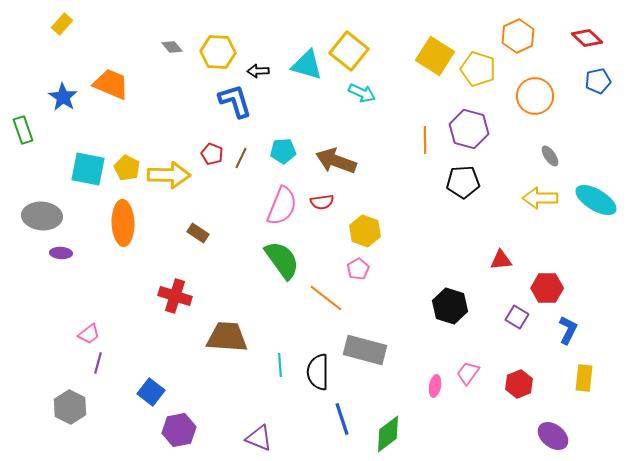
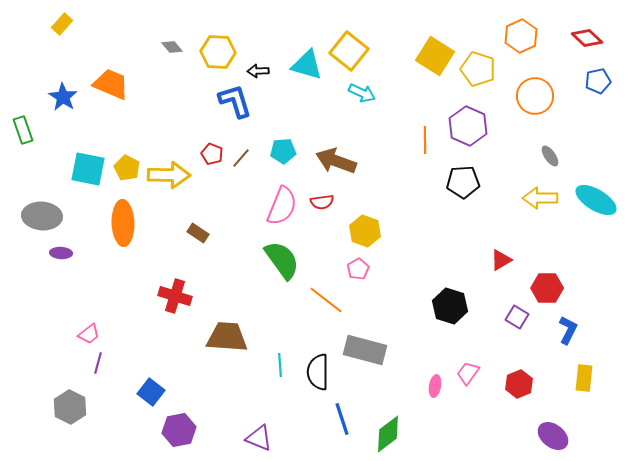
orange hexagon at (518, 36): moved 3 px right
purple hexagon at (469, 129): moved 1 px left, 3 px up; rotated 9 degrees clockwise
brown line at (241, 158): rotated 15 degrees clockwise
red triangle at (501, 260): rotated 25 degrees counterclockwise
orange line at (326, 298): moved 2 px down
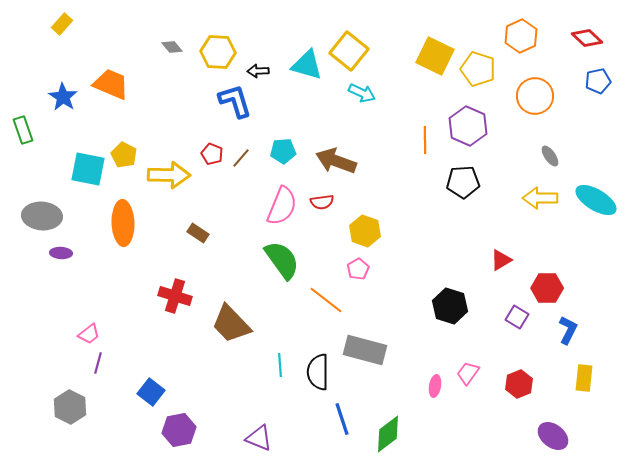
yellow square at (435, 56): rotated 6 degrees counterclockwise
yellow pentagon at (127, 168): moved 3 px left, 13 px up
brown trapezoid at (227, 337): moved 4 px right, 13 px up; rotated 138 degrees counterclockwise
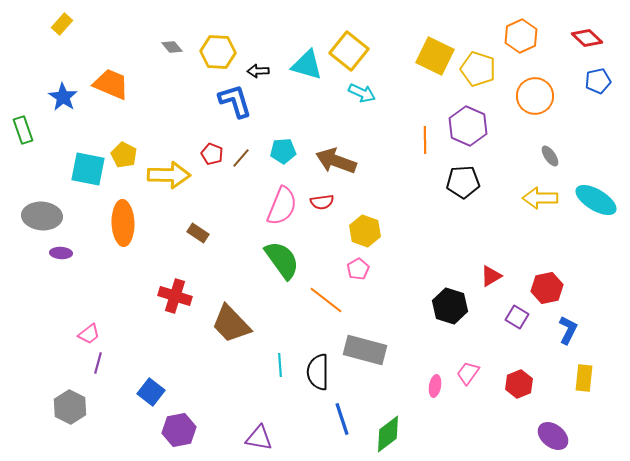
red triangle at (501, 260): moved 10 px left, 16 px down
red hexagon at (547, 288): rotated 12 degrees counterclockwise
purple triangle at (259, 438): rotated 12 degrees counterclockwise
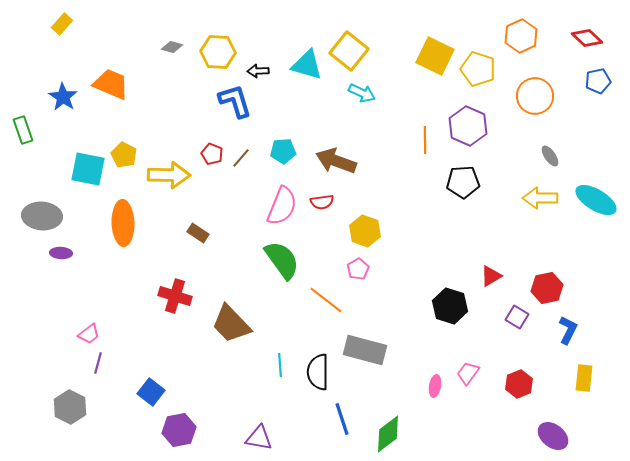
gray diamond at (172, 47): rotated 35 degrees counterclockwise
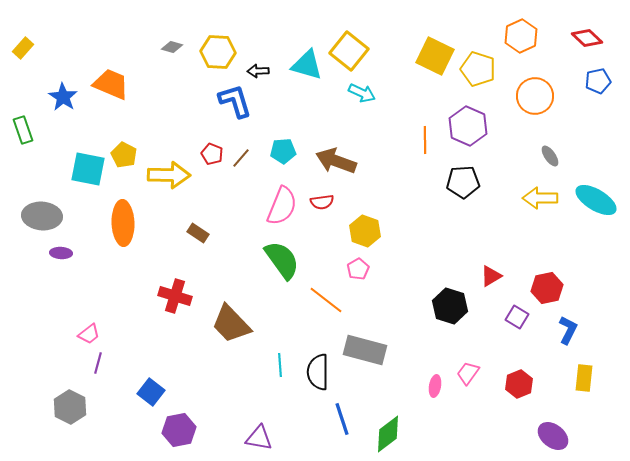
yellow rectangle at (62, 24): moved 39 px left, 24 px down
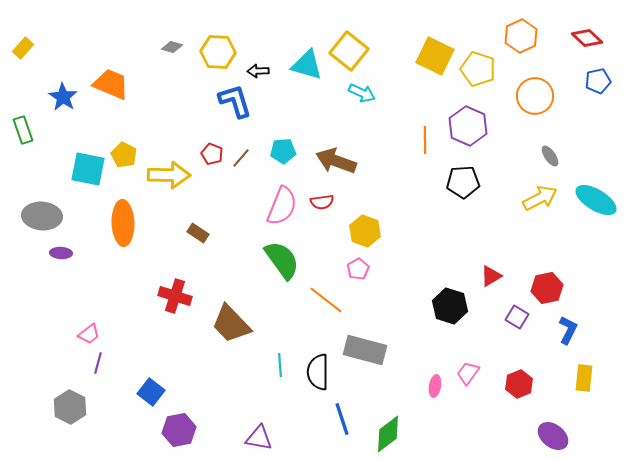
yellow arrow at (540, 198): rotated 152 degrees clockwise
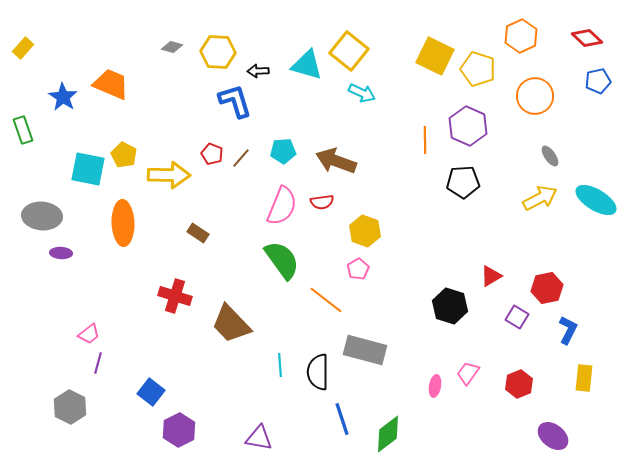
purple hexagon at (179, 430): rotated 16 degrees counterclockwise
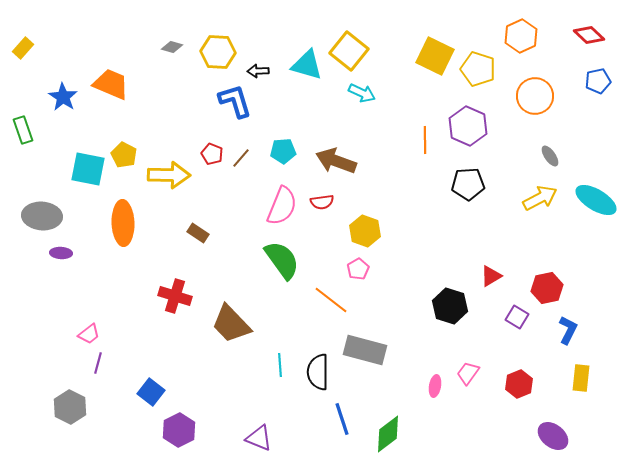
red diamond at (587, 38): moved 2 px right, 3 px up
black pentagon at (463, 182): moved 5 px right, 2 px down
orange line at (326, 300): moved 5 px right
yellow rectangle at (584, 378): moved 3 px left
purple triangle at (259, 438): rotated 12 degrees clockwise
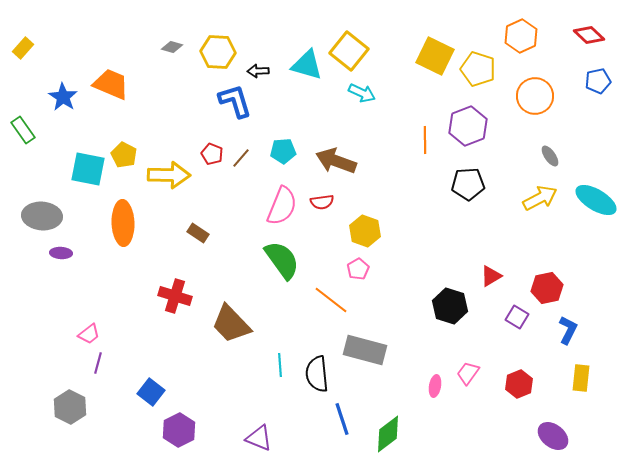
purple hexagon at (468, 126): rotated 15 degrees clockwise
green rectangle at (23, 130): rotated 16 degrees counterclockwise
black semicircle at (318, 372): moved 1 px left, 2 px down; rotated 6 degrees counterclockwise
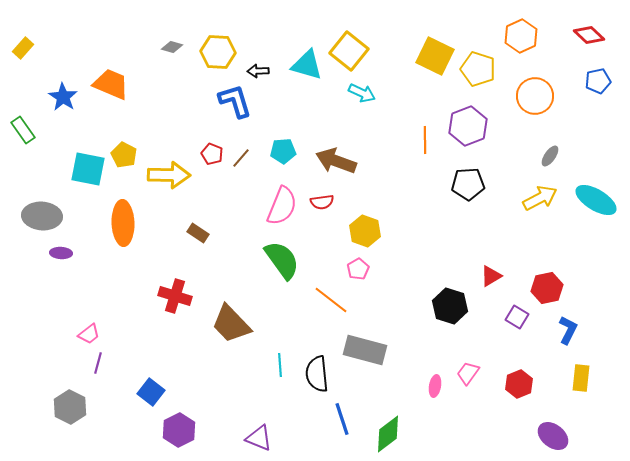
gray ellipse at (550, 156): rotated 70 degrees clockwise
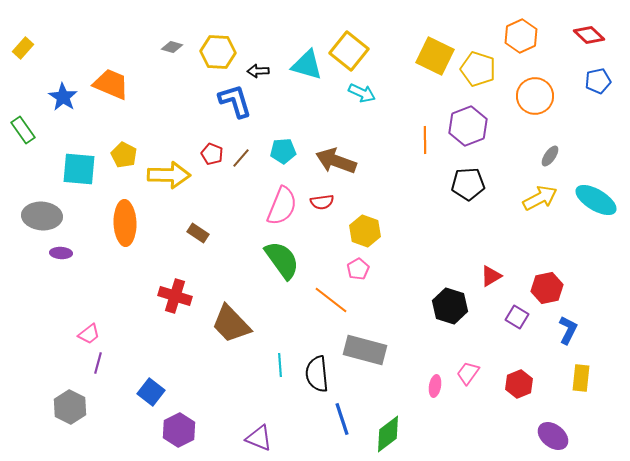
cyan square at (88, 169): moved 9 px left; rotated 6 degrees counterclockwise
orange ellipse at (123, 223): moved 2 px right
